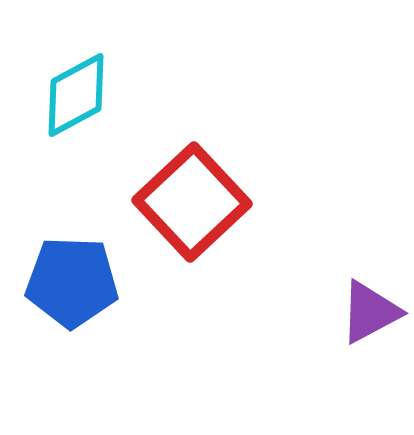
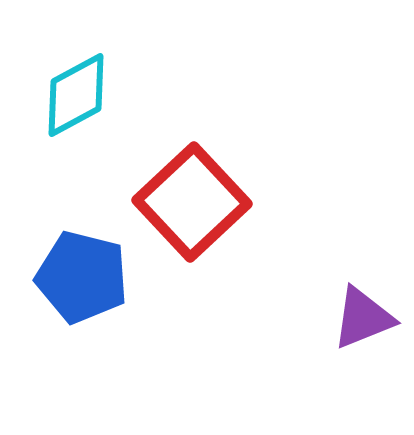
blue pentagon: moved 10 px right, 5 px up; rotated 12 degrees clockwise
purple triangle: moved 7 px left, 6 px down; rotated 6 degrees clockwise
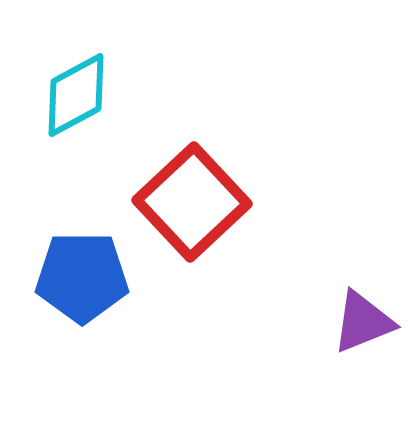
blue pentagon: rotated 14 degrees counterclockwise
purple triangle: moved 4 px down
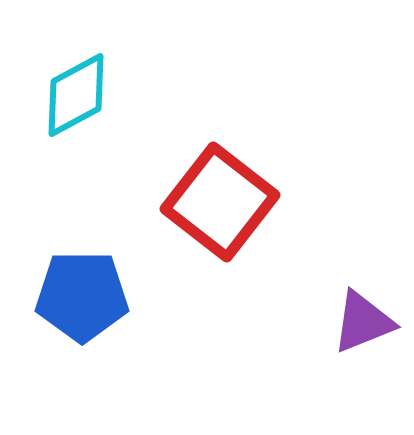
red square: moved 28 px right; rotated 9 degrees counterclockwise
blue pentagon: moved 19 px down
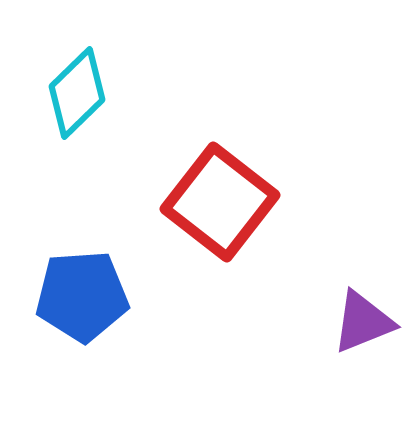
cyan diamond: moved 1 px right, 2 px up; rotated 16 degrees counterclockwise
blue pentagon: rotated 4 degrees counterclockwise
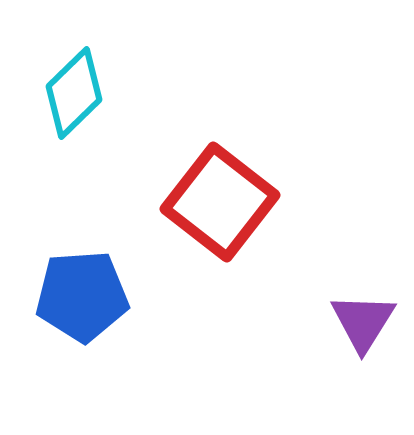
cyan diamond: moved 3 px left
purple triangle: rotated 36 degrees counterclockwise
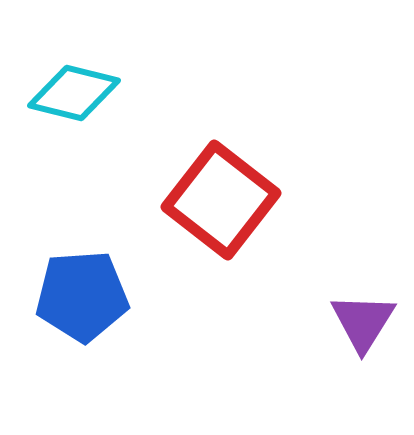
cyan diamond: rotated 58 degrees clockwise
red square: moved 1 px right, 2 px up
